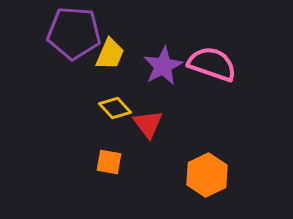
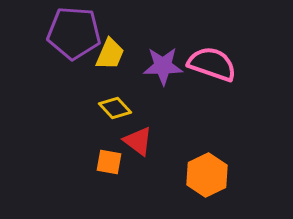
purple star: rotated 27 degrees clockwise
red triangle: moved 10 px left, 17 px down; rotated 16 degrees counterclockwise
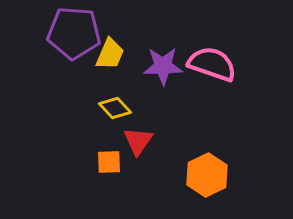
red triangle: rotated 28 degrees clockwise
orange square: rotated 12 degrees counterclockwise
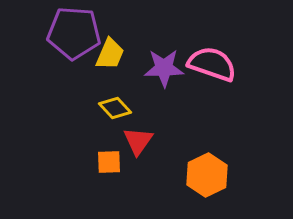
purple star: moved 1 px right, 2 px down
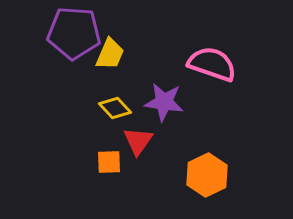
purple star: moved 34 px down; rotated 9 degrees clockwise
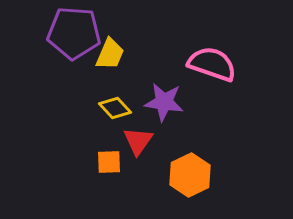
orange hexagon: moved 17 px left
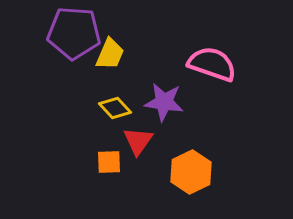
orange hexagon: moved 1 px right, 3 px up
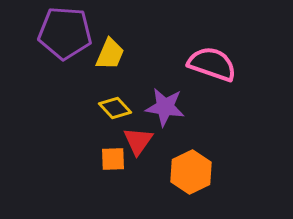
purple pentagon: moved 9 px left
purple star: moved 1 px right, 5 px down
orange square: moved 4 px right, 3 px up
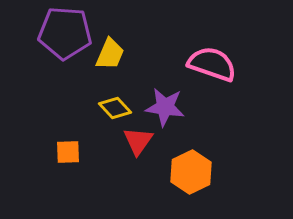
orange square: moved 45 px left, 7 px up
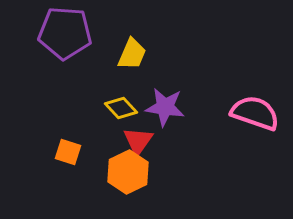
yellow trapezoid: moved 22 px right
pink semicircle: moved 43 px right, 49 px down
yellow diamond: moved 6 px right
orange square: rotated 20 degrees clockwise
orange hexagon: moved 63 px left
